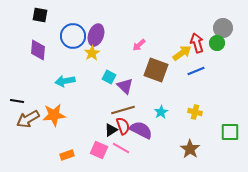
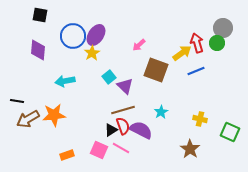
purple ellipse: rotated 15 degrees clockwise
cyan square: rotated 24 degrees clockwise
yellow cross: moved 5 px right, 7 px down
green square: rotated 24 degrees clockwise
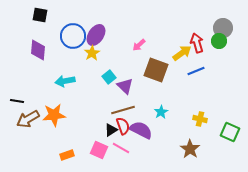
green circle: moved 2 px right, 2 px up
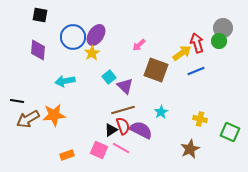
blue circle: moved 1 px down
brown star: rotated 12 degrees clockwise
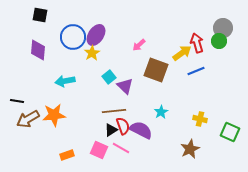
brown line: moved 9 px left, 1 px down; rotated 10 degrees clockwise
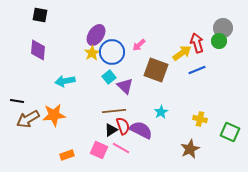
blue circle: moved 39 px right, 15 px down
blue line: moved 1 px right, 1 px up
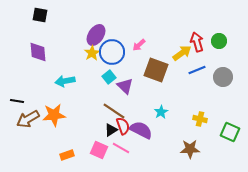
gray circle: moved 49 px down
red arrow: moved 1 px up
purple diamond: moved 2 px down; rotated 10 degrees counterclockwise
brown line: rotated 40 degrees clockwise
brown star: rotated 24 degrees clockwise
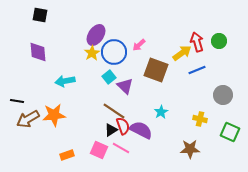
blue circle: moved 2 px right
gray circle: moved 18 px down
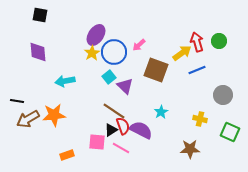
pink square: moved 2 px left, 8 px up; rotated 18 degrees counterclockwise
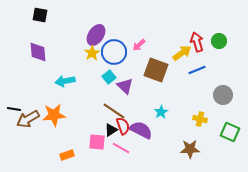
black line: moved 3 px left, 8 px down
